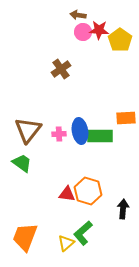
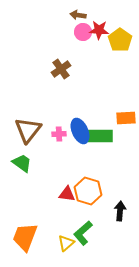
blue ellipse: rotated 15 degrees counterclockwise
black arrow: moved 3 px left, 2 px down
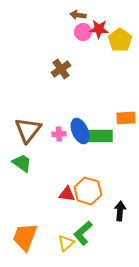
red star: moved 1 px up
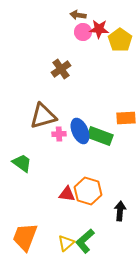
brown triangle: moved 15 px right, 14 px up; rotated 36 degrees clockwise
green rectangle: rotated 20 degrees clockwise
green L-shape: moved 2 px right, 8 px down
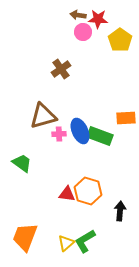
red star: moved 1 px left, 10 px up
green L-shape: rotated 10 degrees clockwise
